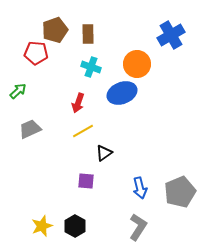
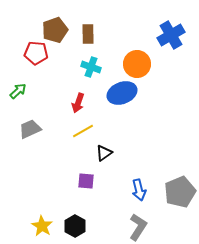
blue arrow: moved 1 px left, 2 px down
yellow star: rotated 20 degrees counterclockwise
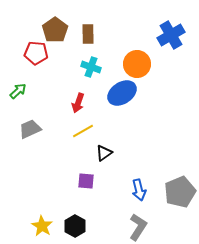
brown pentagon: rotated 15 degrees counterclockwise
blue ellipse: rotated 12 degrees counterclockwise
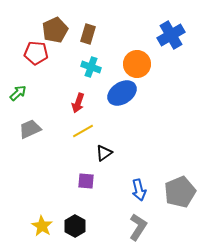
brown pentagon: rotated 10 degrees clockwise
brown rectangle: rotated 18 degrees clockwise
green arrow: moved 2 px down
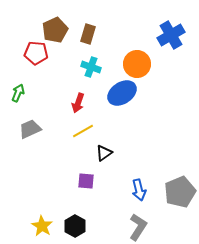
green arrow: rotated 24 degrees counterclockwise
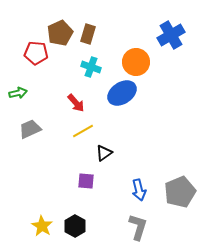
brown pentagon: moved 5 px right, 3 px down
orange circle: moved 1 px left, 2 px up
green arrow: rotated 54 degrees clockwise
red arrow: moved 2 px left; rotated 60 degrees counterclockwise
gray L-shape: rotated 16 degrees counterclockwise
